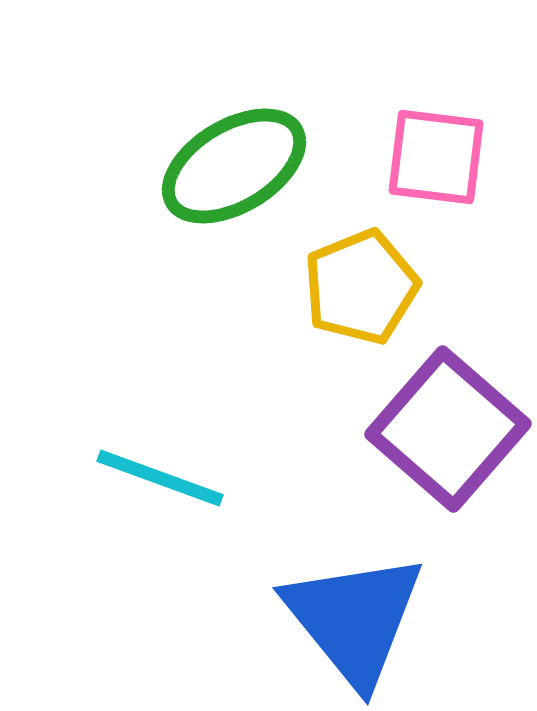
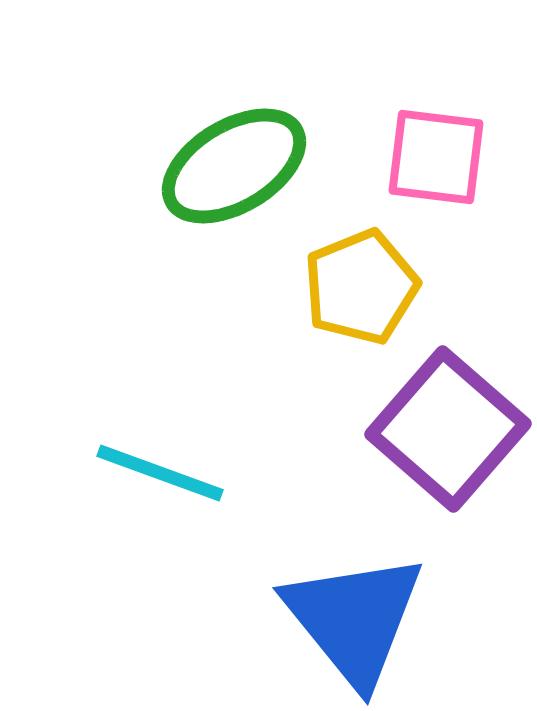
cyan line: moved 5 px up
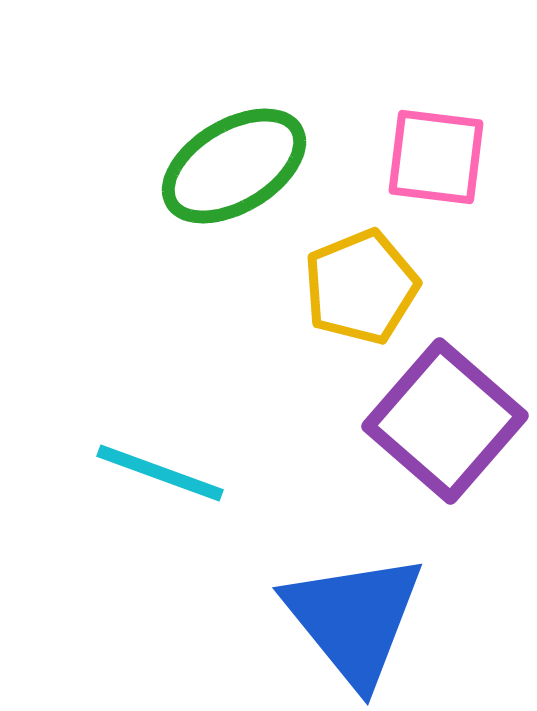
purple square: moved 3 px left, 8 px up
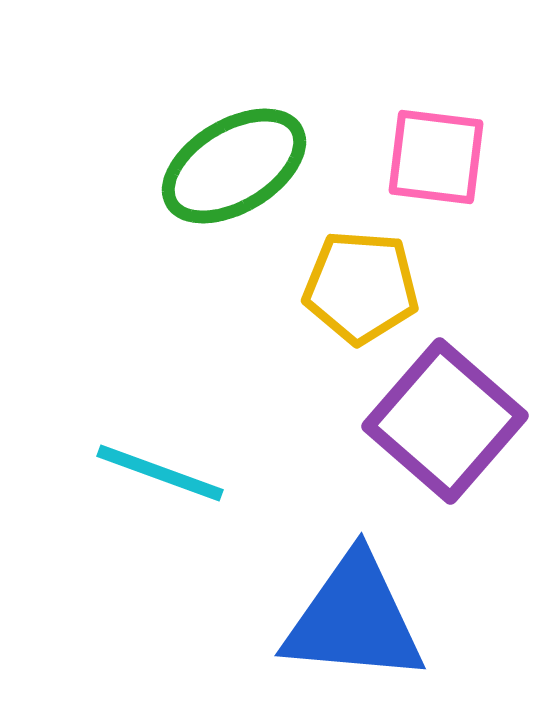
yellow pentagon: rotated 26 degrees clockwise
blue triangle: rotated 46 degrees counterclockwise
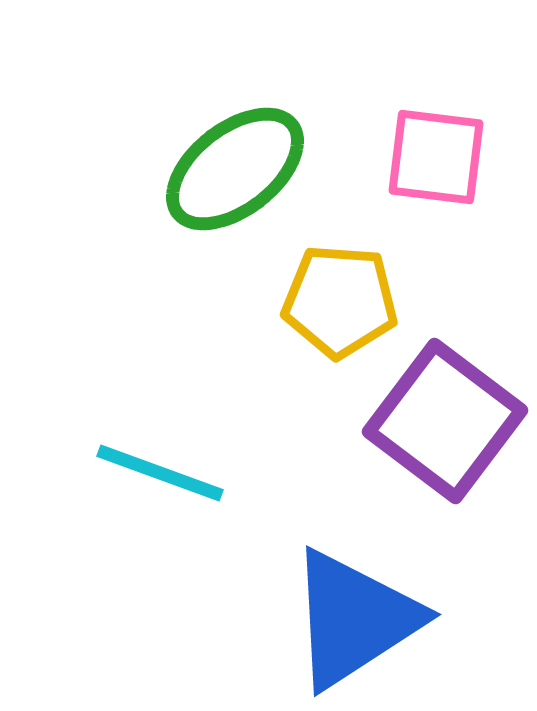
green ellipse: moved 1 px right, 3 px down; rotated 7 degrees counterclockwise
yellow pentagon: moved 21 px left, 14 px down
purple square: rotated 4 degrees counterclockwise
blue triangle: rotated 38 degrees counterclockwise
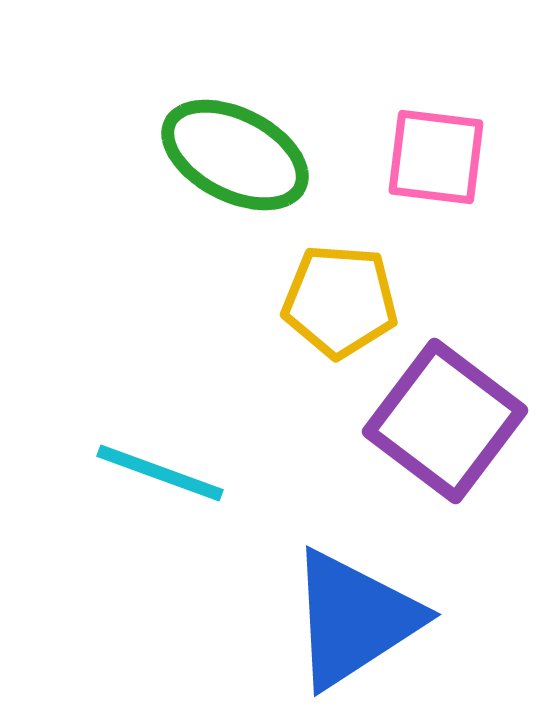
green ellipse: moved 14 px up; rotated 65 degrees clockwise
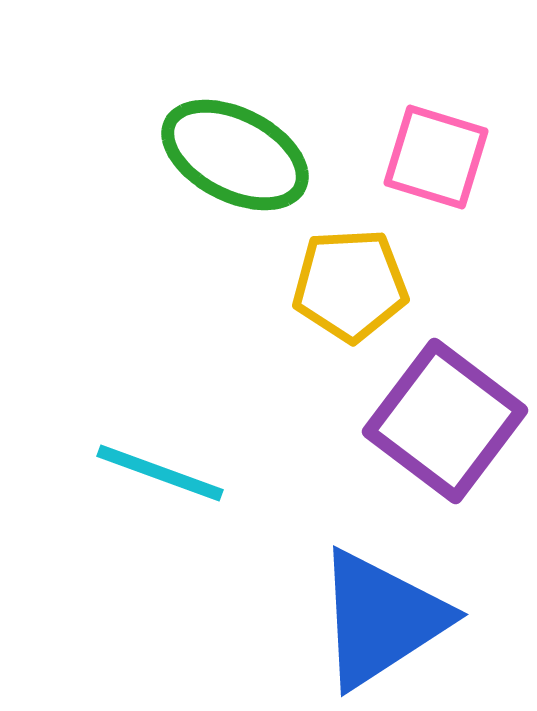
pink square: rotated 10 degrees clockwise
yellow pentagon: moved 10 px right, 16 px up; rotated 7 degrees counterclockwise
blue triangle: moved 27 px right
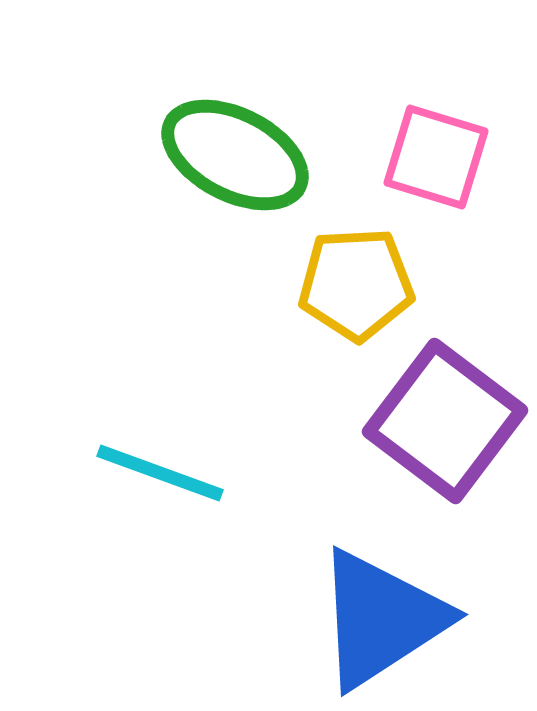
yellow pentagon: moved 6 px right, 1 px up
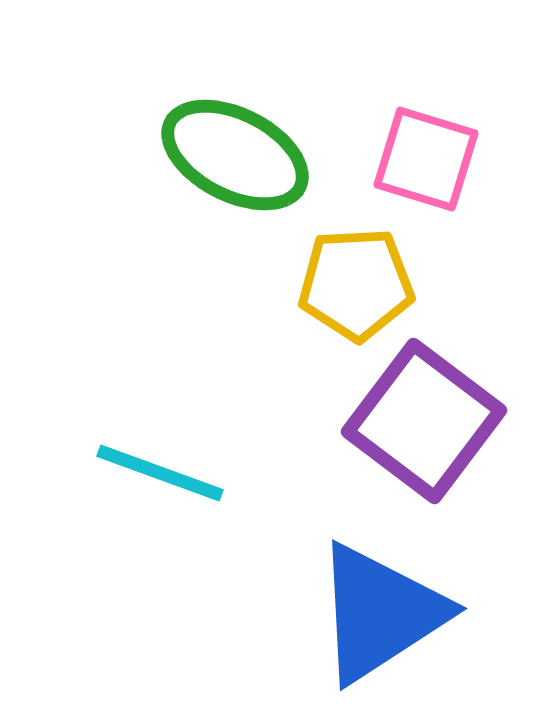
pink square: moved 10 px left, 2 px down
purple square: moved 21 px left
blue triangle: moved 1 px left, 6 px up
